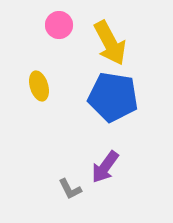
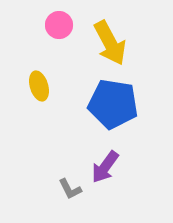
blue pentagon: moved 7 px down
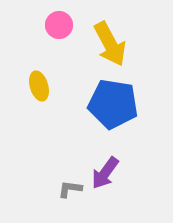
yellow arrow: moved 1 px down
purple arrow: moved 6 px down
gray L-shape: rotated 125 degrees clockwise
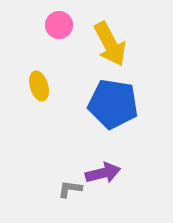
purple arrow: moved 2 px left; rotated 140 degrees counterclockwise
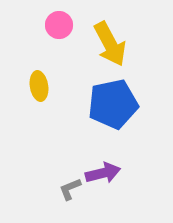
yellow ellipse: rotated 8 degrees clockwise
blue pentagon: rotated 21 degrees counterclockwise
gray L-shape: rotated 30 degrees counterclockwise
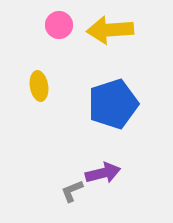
yellow arrow: moved 14 px up; rotated 114 degrees clockwise
blue pentagon: rotated 6 degrees counterclockwise
gray L-shape: moved 2 px right, 2 px down
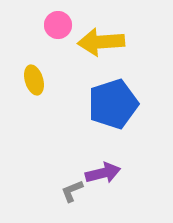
pink circle: moved 1 px left
yellow arrow: moved 9 px left, 12 px down
yellow ellipse: moved 5 px left, 6 px up; rotated 8 degrees counterclockwise
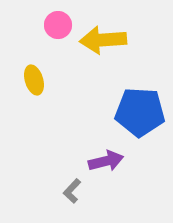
yellow arrow: moved 2 px right, 2 px up
blue pentagon: moved 27 px right, 8 px down; rotated 21 degrees clockwise
purple arrow: moved 3 px right, 12 px up
gray L-shape: rotated 25 degrees counterclockwise
